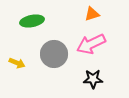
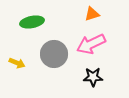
green ellipse: moved 1 px down
black star: moved 2 px up
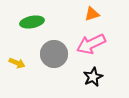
black star: rotated 24 degrees counterclockwise
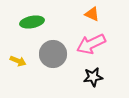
orange triangle: rotated 42 degrees clockwise
gray circle: moved 1 px left
yellow arrow: moved 1 px right, 2 px up
black star: rotated 18 degrees clockwise
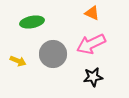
orange triangle: moved 1 px up
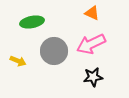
gray circle: moved 1 px right, 3 px up
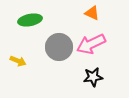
green ellipse: moved 2 px left, 2 px up
gray circle: moved 5 px right, 4 px up
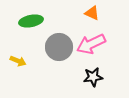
green ellipse: moved 1 px right, 1 px down
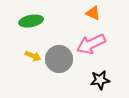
orange triangle: moved 1 px right
gray circle: moved 12 px down
yellow arrow: moved 15 px right, 5 px up
black star: moved 7 px right, 3 px down
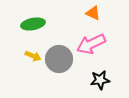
green ellipse: moved 2 px right, 3 px down
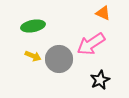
orange triangle: moved 10 px right
green ellipse: moved 2 px down
pink arrow: rotated 8 degrees counterclockwise
black star: rotated 18 degrees counterclockwise
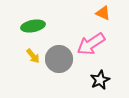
yellow arrow: rotated 28 degrees clockwise
